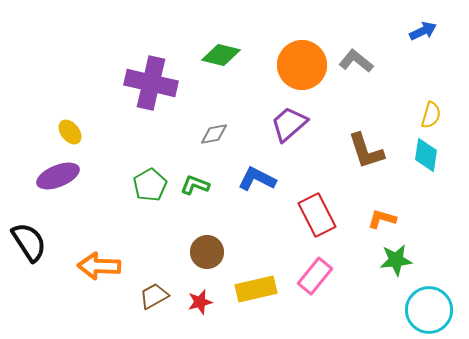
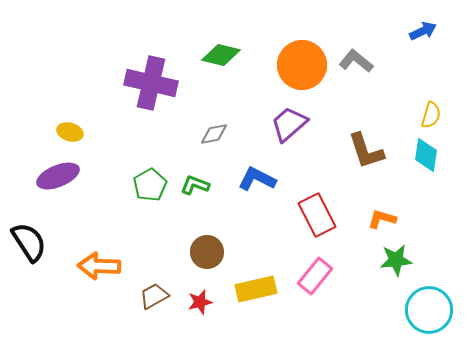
yellow ellipse: rotated 35 degrees counterclockwise
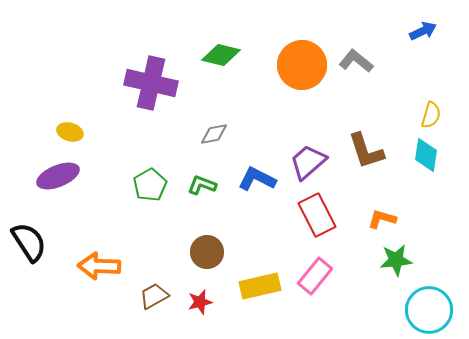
purple trapezoid: moved 19 px right, 38 px down
green L-shape: moved 7 px right
yellow rectangle: moved 4 px right, 3 px up
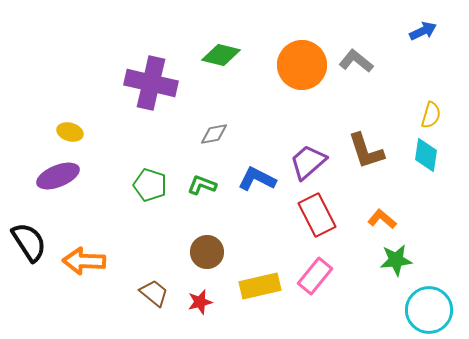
green pentagon: rotated 24 degrees counterclockwise
orange L-shape: rotated 24 degrees clockwise
orange arrow: moved 15 px left, 5 px up
brown trapezoid: moved 3 px up; rotated 68 degrees clockwise
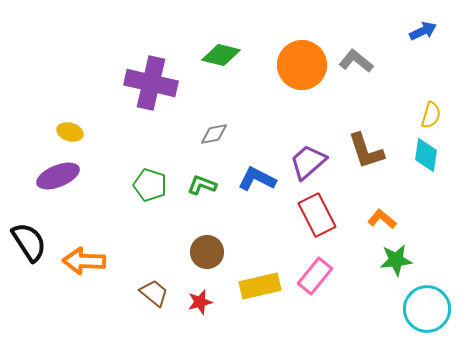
cyan circle: moved 2 px left, 1 px up
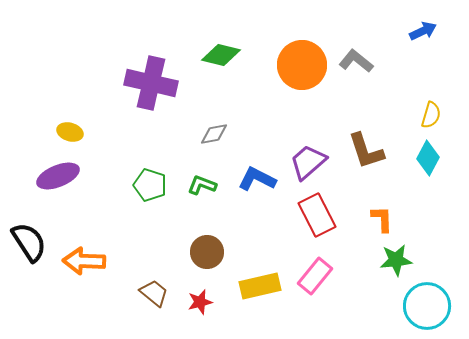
cyan diamond: moved 2 px right, 3 px down; rotated 20 degrees clockwise
orange L-shape: rotated 48 degrees clockwise
cyan circle: moved 3 px up
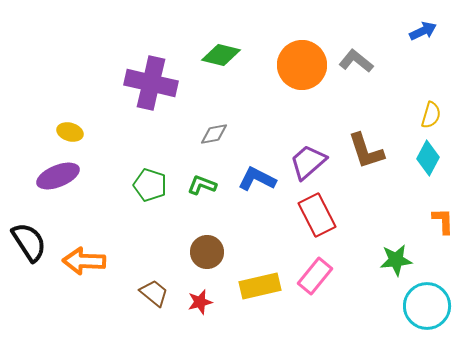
orange L-shape: moved 61 px right, 2 px down
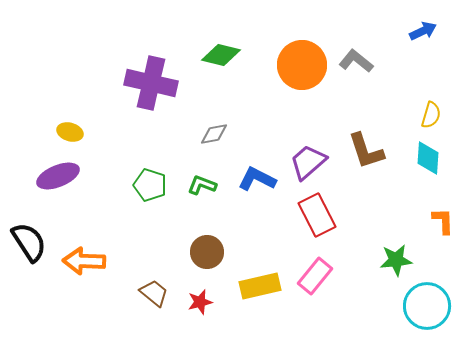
cyan diamond: rotated 24 degrees counterclockwise
